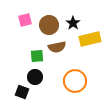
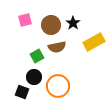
brown circle: moved 2 px right
yellow rectangle: moved 4 px right, 3 px down; rotated 15 degrees counterclockwise
green square: rotated 24 degrees counterclockwise
black circle: moved 1 px left
orange circle: moved 17 px left, 5 px down
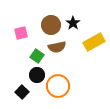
pink square: moved 4 px left, 13 px down
green square: rotated 24 degrees counterclockwise
black circle: moved 3 px right, 2 px up
black square: rotated 24 degrees clockwise
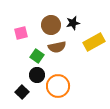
black star: rotated 24 degrees clockwise
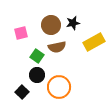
orange circle: moved 1 px right, 1 px down
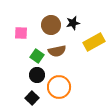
pink square: rotated 16 degrees clockwise
brown semicircle: moved 4 px down
black square: moved 10 px right, 6 px down
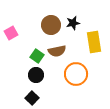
pink square: moved 10 px left; rotated 32 degrees counterclockwise
yellow rectangle: rotated 70 degrees counterclockwise
black circle: moved 1 px left
orange circle: moved 17 px right, 13 px up
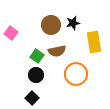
pink square: rotated 24 degrees counterclockwise
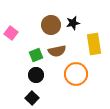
yellow rectangle: moved 2 px down
green square: moved 1 px left, 1 px up; rotated 32 degrees clockwise
